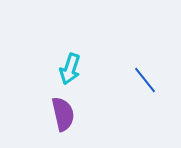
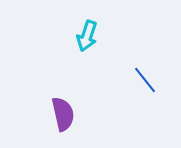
cyan arrow: moved 17 px right, 33 px up
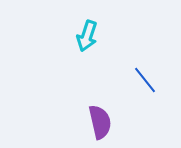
purple semicircle: moved 37 px right, 8 px down
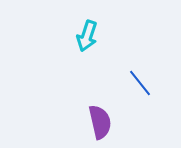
blue line: moved 5 px left, 3 px down
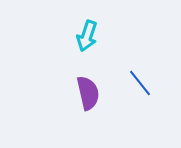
purple semicircle: moved 12 px left, 29 px up
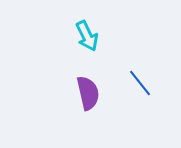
cyan arrow: rotated 44 degrees counterclockwise
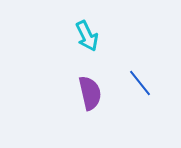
purple semicircle: moved 2 px right
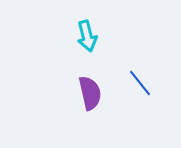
cyan arrow: rotated 12 degrees clockwise
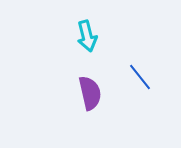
blue line: moved 6 px up
